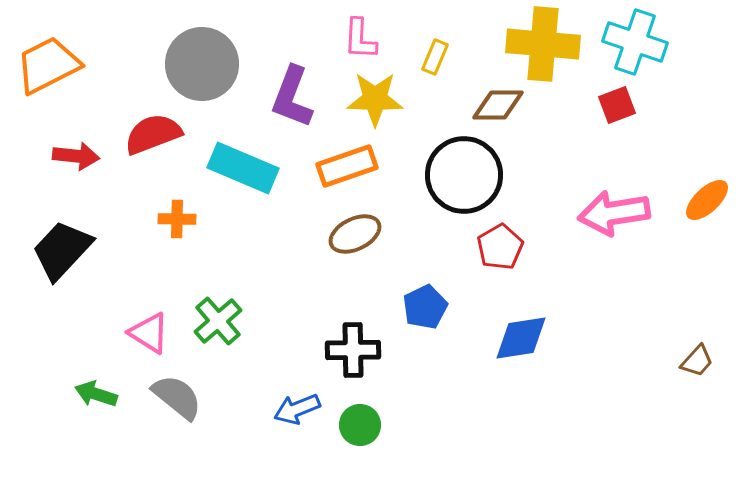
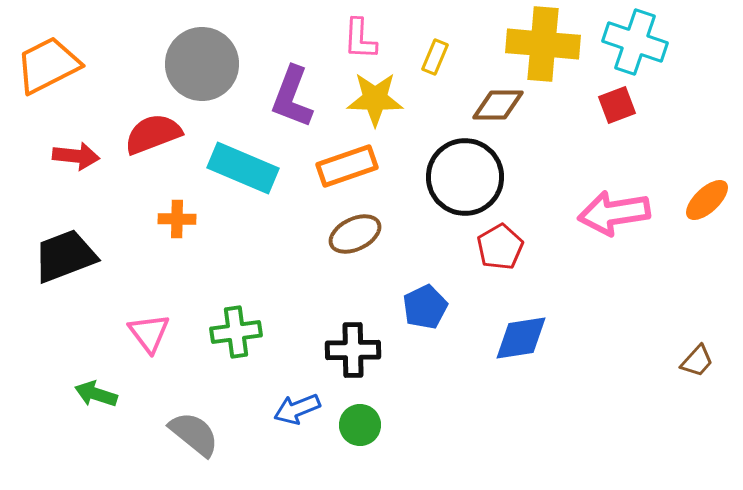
black circle: moved 1 px right, 2 px down
black trapezoid: moved 3 px right, 6 px down; rotated 26 degrees clockwise
green cross: moved 18 px right, 11 px down; rotated 33 degrees clockwise
pink triangle: rotated 21 degrees clockwise
gray semicircle: moved 17 px right, 37 px down
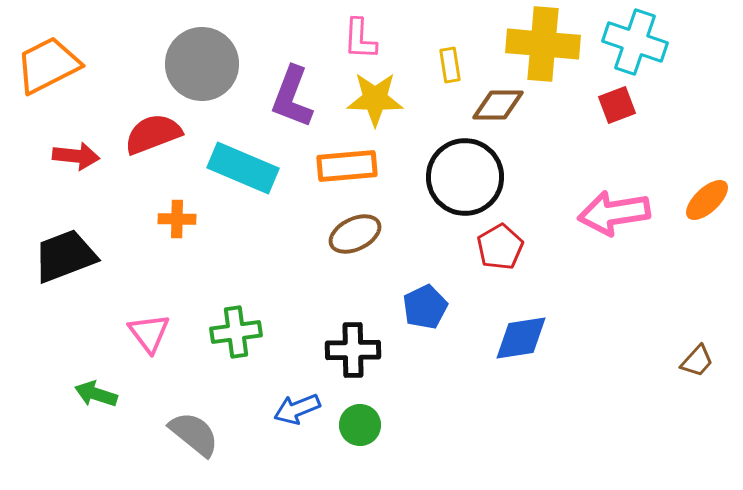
yellow rectangle: moved 15 px right, 8 px down; rotated 32 degrees counterclockwise
orange rectangle: rotated 14 degrees clockwise
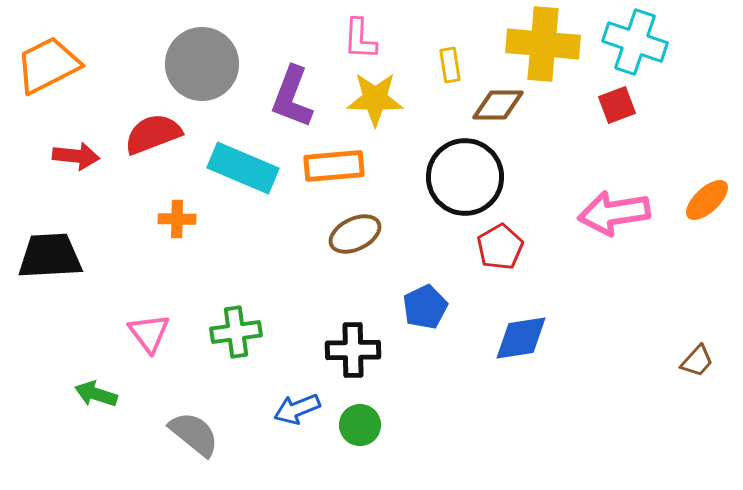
orange rectangle: moved 13 px left
black trapezoid: moved 15 px left; rotated 18 degrees clockwise
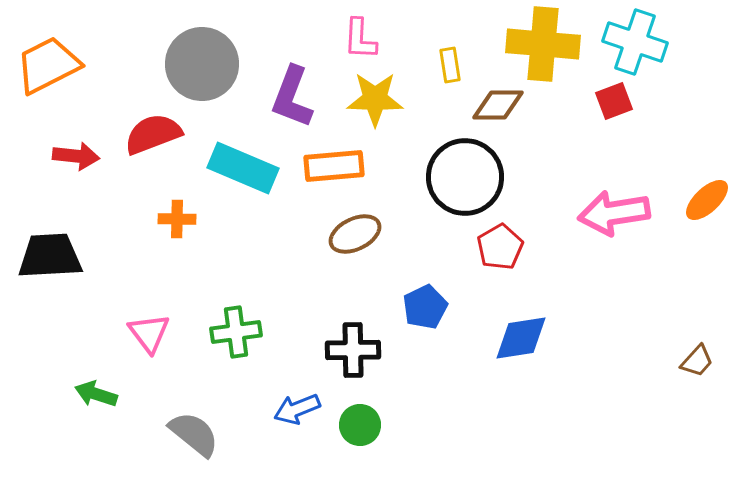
red square: moved 3 px left, 4 px up
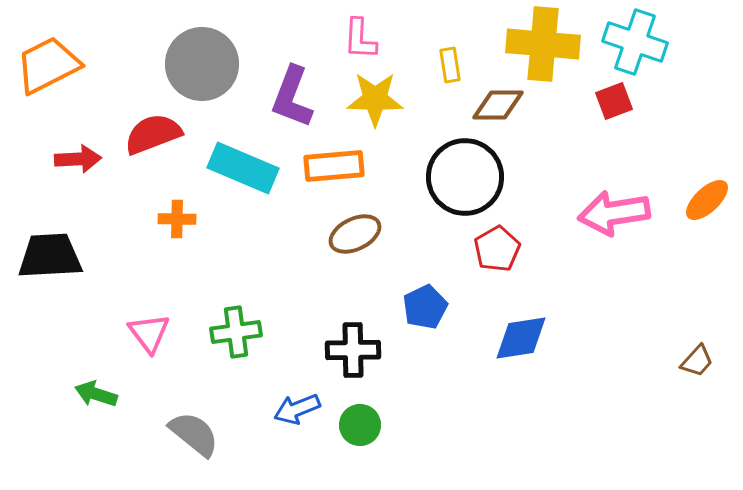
red arrow: moved 2 px right, 3 px down; rotated 9 degrees counterclockwise
red pentagon: moved 3 px left, 2 px down
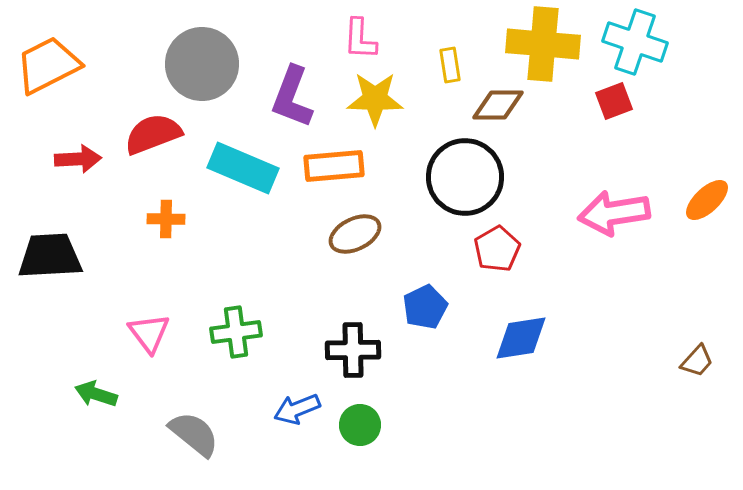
orange cross: moved 11 px left
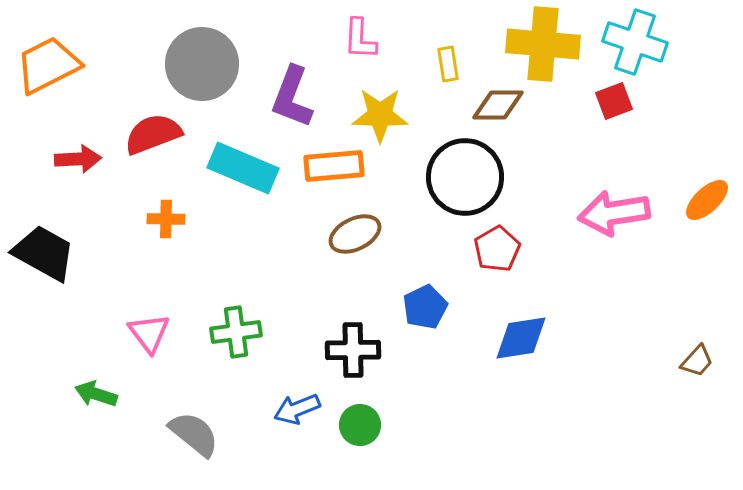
yellow rectangle: moved 2 px left, 1 px up
yellow star: moved 5 px right, 16 px down
black trapezoid: moved 6 px left, 3 px up; rotated 32 degrees clockwise
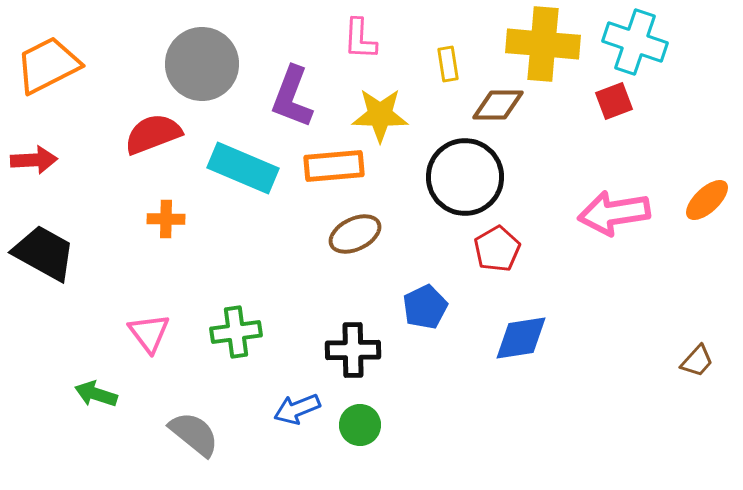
red arrow: moved 44 px left, 1 px down
